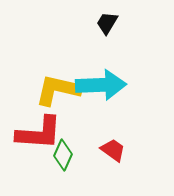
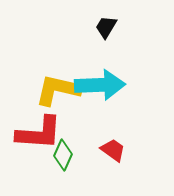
black trapezoid: moved 1 px left, 4 px down
cyan arrow: moved 1 px left
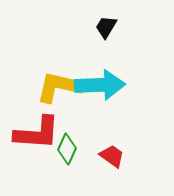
yellow L-shape: moved 1 px right, 3 px up
red L-shape: moved 2 px left
red trapezoid: moved 1 px left, 6 px down
green diamond: moved 4 px right, 6 px up
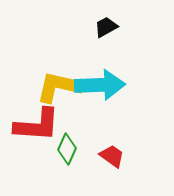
black trapezoid: rotated 30 degrees clockwise
red L-shape: moved 8 px up
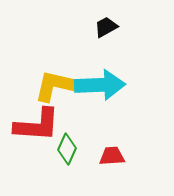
yellow L-shape: moved 2 px left, 1 px up
red trapezoid: rotated 40 degrees counterclockwise
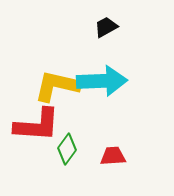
cyan arrow: moved 2 px right, 4 px up
green diamond: rotated 12 degrees clockwise
red trapezoid: moved 1 px right
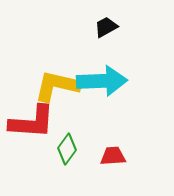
red L-shape: moved 5 px left, 3 px up
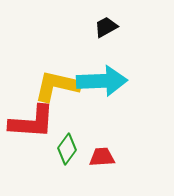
red trapezoid: moved 11 px left, 1 px down
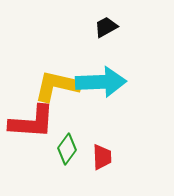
cyan arrow: moved 1 px left, 1 px down
red trapezoid: rotated 92 degrees clockwise
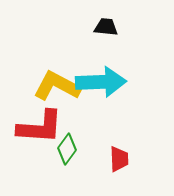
black trapezoid: rotated 35 degrees clockwise
yellow L-shape: rotated 15 degrees clockwise
red L-shape: moved 8 px right, 5 px down
red trapezoid: moved 17 px right, 2 px down
